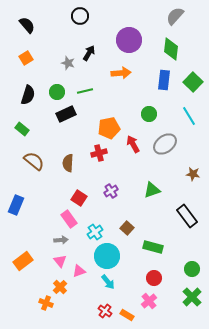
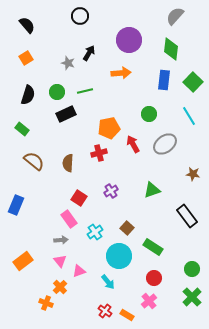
green rectangle at (153, 247): rotated 18 degrees clockwise
cyan circle at (107, 256): moved 12 px right
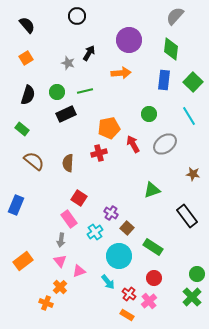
black circle at (80, 16): moved 3 px left
purple cross at (111, 191): moved 22 px down; rotated 24 degrees counterclockwise
gray arrow at (61, 240): rotated 104 degrees clockwise
green circle at (192, 269): moved 5 px right, 5 px down
red cross at (105, 311): moved 24 px right, 17 px up
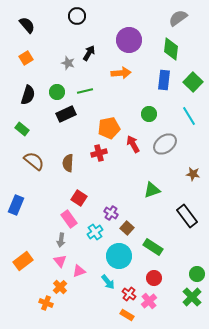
gray semicircle at (175, 16): moved 3 px right, 2 px down; rotated 12 degrees clockwise
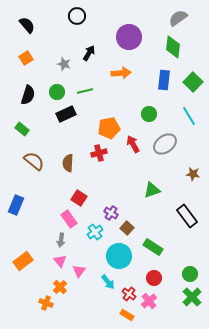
purple circle at (129, 40): moved 3 px up
green diamond at (171, 49): moved 2 px right, 2 px up
gray star at (68, 63): moved 4 px left, 1 px down
pink triangle at (79, 271): rotated 32 degrees counterclockwise
green circle at (197, 274): moved 7 px left
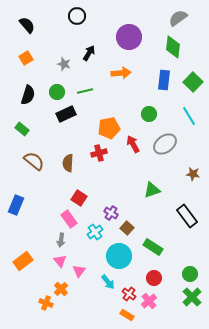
orange cross at (60, 287): moved 1 px right, 2 px down
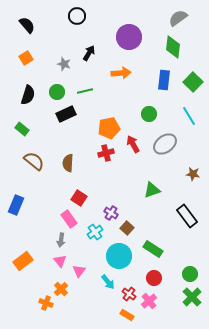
red cross at (99, 153): moved 7 px right
green rectangle at (153, 247): moved 2 px down
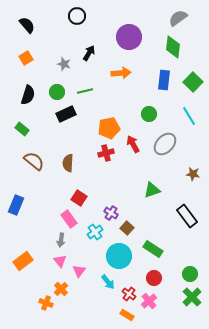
gray ellipse at (165, 144): rotated 10 degrees counterclockwise
